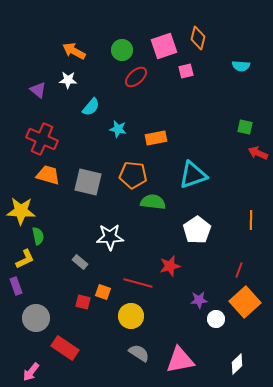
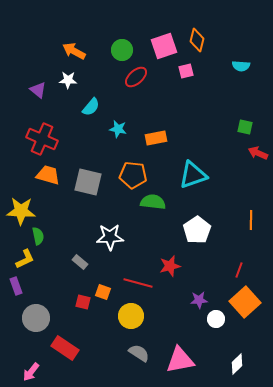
orange diamond at (198, 38): moved 1 px left, 2 px down
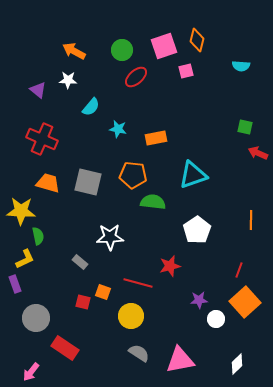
orange trapezoid at (48, 175): moved 8 px down
purple rectangle at (16, 286): moved 1 px left, 2 px up
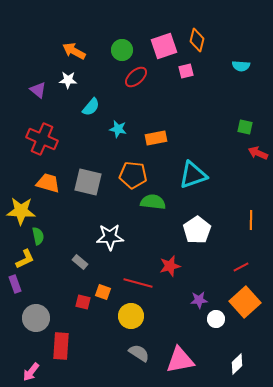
red line at (239, 270): moved 2 px right, 3 px up; rotated 42 degrees clockwise
red rectangle at (65, 348): moved 4 px left, 2 px up; rotated 60 degrees clockwise
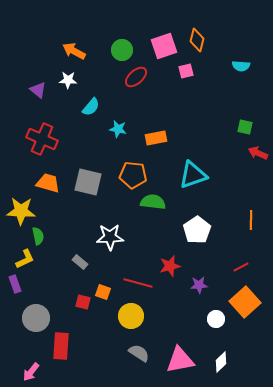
purple star at (199, 300): moved 15 px up
white diamond at (237, 364): moved 16 px left, 2 px up
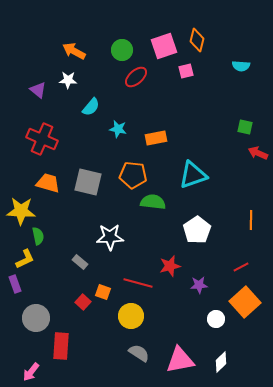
red square at (83, 302): rotated 28 degrees clockwise
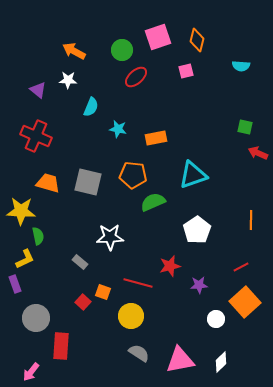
pink square at (164, 46): moved 6 px left, 9 px up
cyan semicircle at (91, 107): rotated 18 degrees counterclockwise
red cross at (42, 139): moved 6 px left, 3 px up
green semicircle at (153, 202): rotated 30 degrees counterclockwise
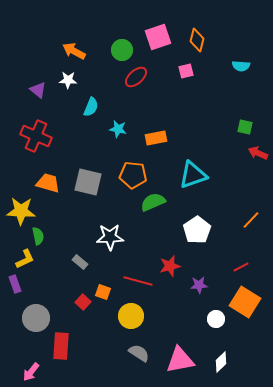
orange line at (251, 220): rotated 42 degrees clockwise
red line at (138, 283): moved 2 px up
orange square at (245, 302): rotated 16 degrees counterclockwise
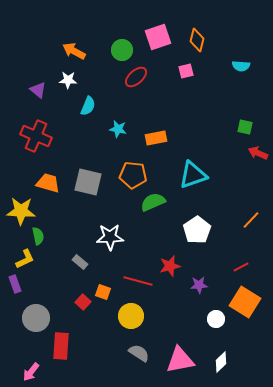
cyan semicircle at (91, 107): moved 3 px left, 1 px up
